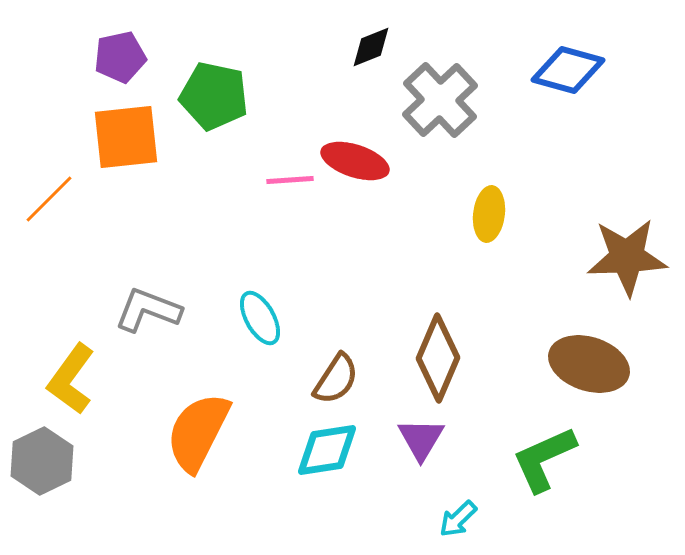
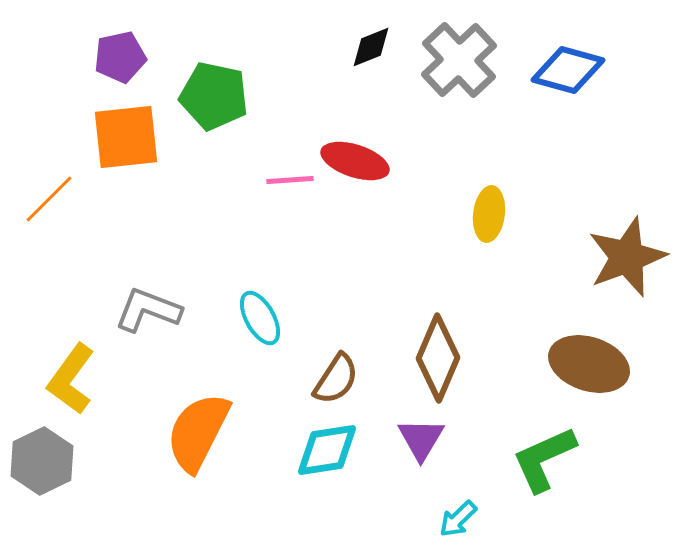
gray cross: moved 19 px right, 40 px up
brown star: rotated 18 degrees counterclockwise
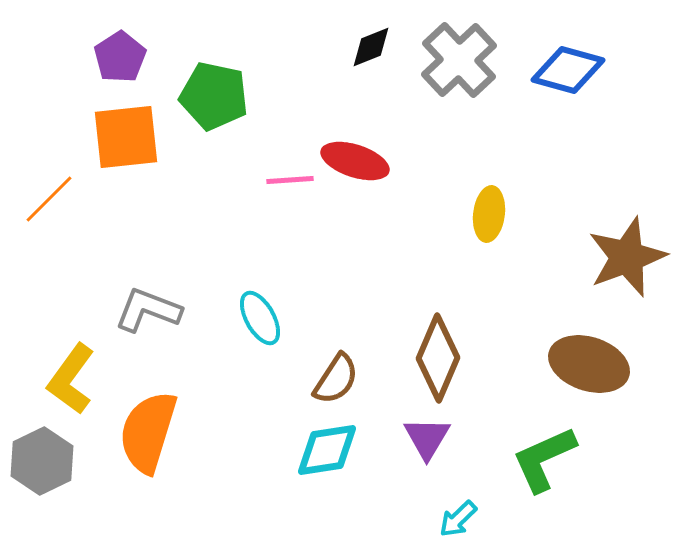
purple pentagon: rotated 21 degrees counterclockwise
orange semicircle: moved 50 px left; rotated 10 degrees counterclockwise
purple triangle: moved 6 px right, 1 px up
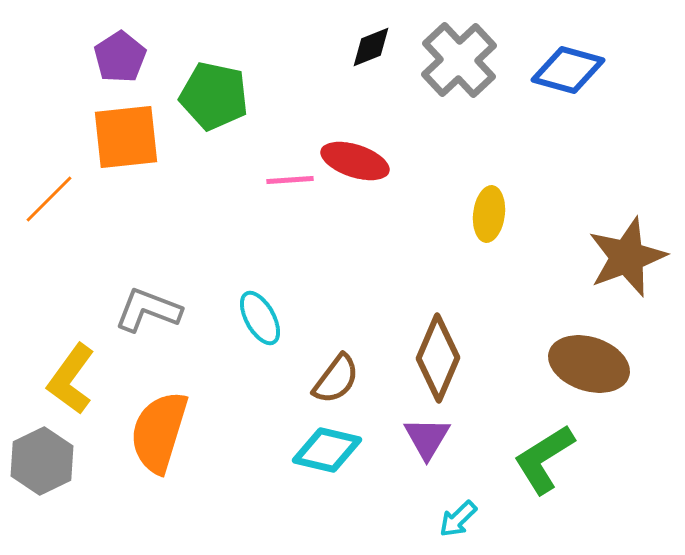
brown semicircle: rotated 4 degrees clockwise
orange semicircle: moved 11 px right
cyan diamond: rotated 22 degrees clockwise
green L-shape: rotated 8 degrees counterclockwise
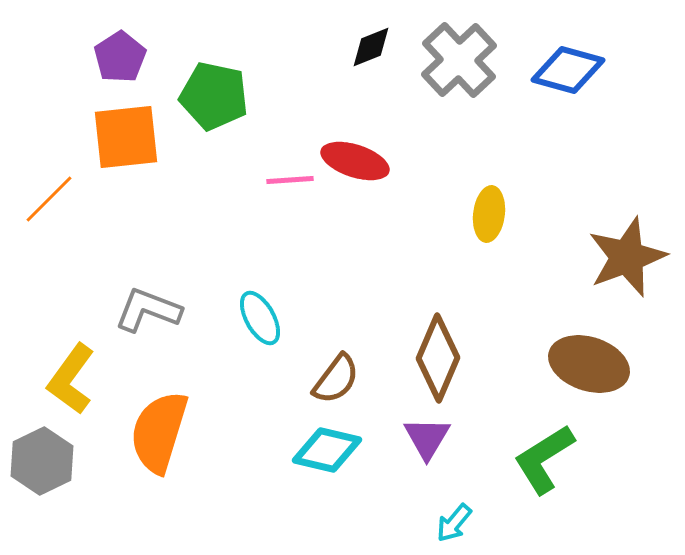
cyan arrow: moved 4 px left, 4 px down; rotated 6 degrees counterclockwise
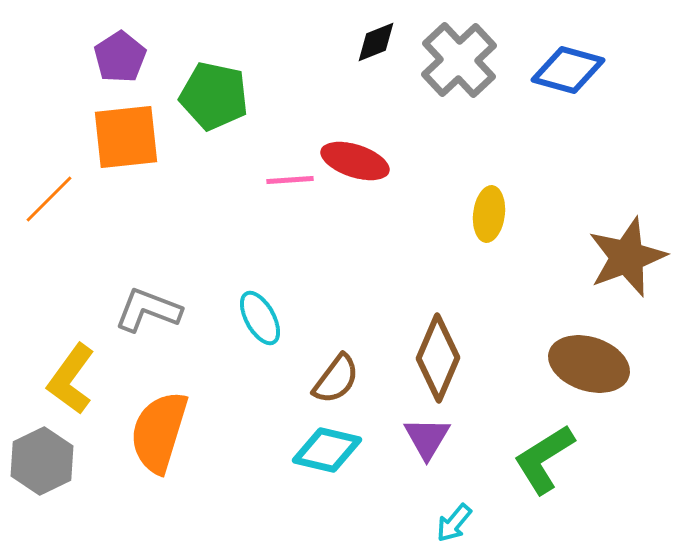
black diamond: moved 5 px right, 5 px up
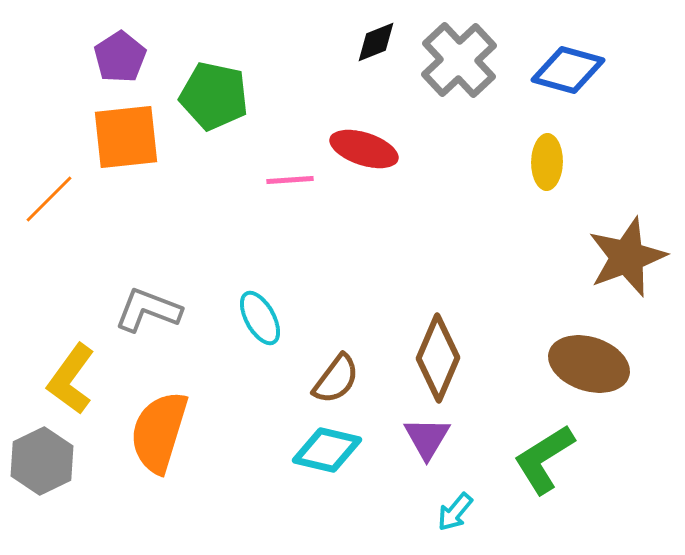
red ellipse: moved 9 px right, 12 px up
yellow ellipse: moved 58 px right, 52 px up; rotated 6 degrees counterclockwise
cyan arrow: moved 1 px right, 11 px up
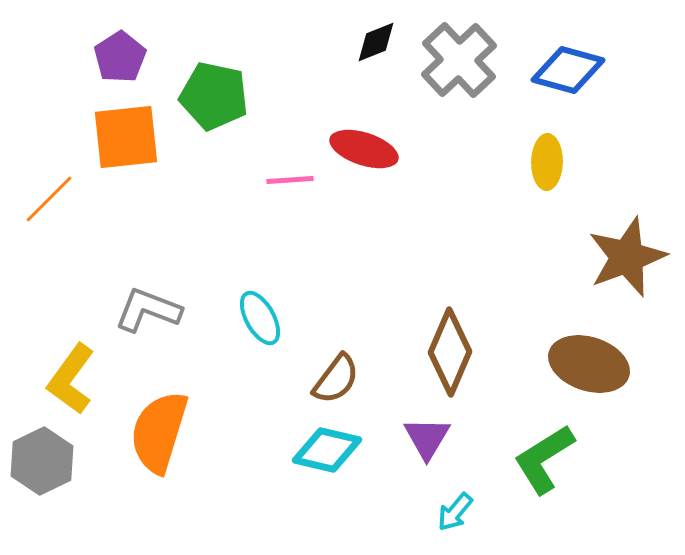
brown diamond: moved 12 px right, 6 px up
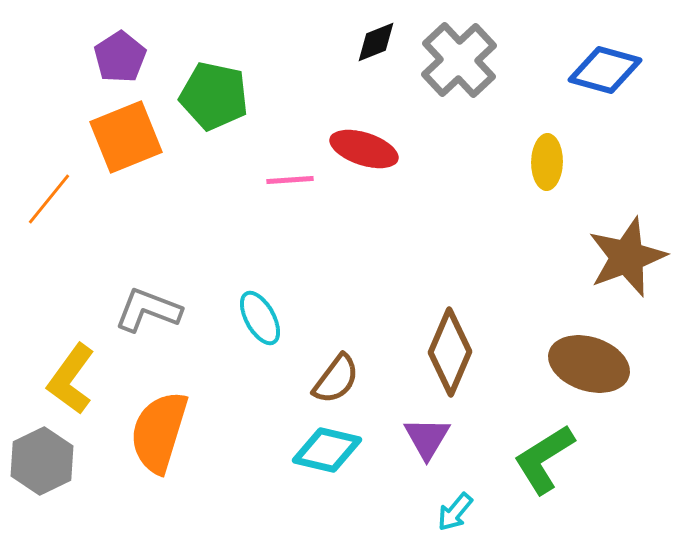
blue diamond: moved 37 px right
orange square: rotated 16 degrees counterclockwise
orange line: rotated 6 degrees counterclockwise
